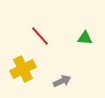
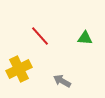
yellow cross: moved 4 px left
gray arrow: rotated 126 degrees counterclockwise
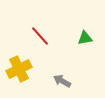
green triangle: rotated 14 degrees counterclockwise
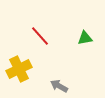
gray arrow: moved 3 px left, 5 px down
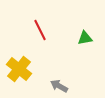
red line: moved 6 px up; rotated 15 degrees clockwise
yellow cross: rotated 25 degrees counterclockwise
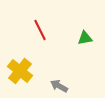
yellow cross: moved 1 px right, 2 px down
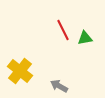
red line: moved 23 px right
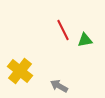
green triangle: moved 2 px down
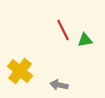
gray arrow: moved 1 px up; rotated 18 degrees counterclockwise
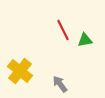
gray arrow: moved 1 px right, 1 px up; rotated 42 degrees clockwise
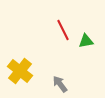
green triangle: moved 1 px right, 1 px down
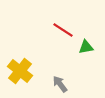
red line: rotated 30 degrees counterclockwise
green triangle: moved 6 px down
